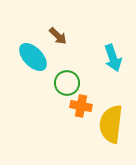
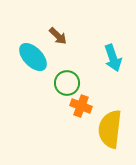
orange cross: rotated 10 degrees clockwise
yellow semicircle: moved 1 px left, 5 px down
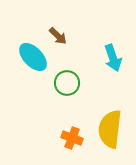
orange cross: moved 9 px left, 32 px down
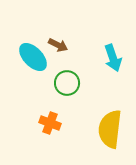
brown arrow: moved 9 px down; rotated 18 degrees counterclockwise
orange cross: moved 22 px left, 15 px up
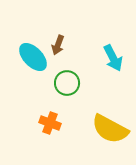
brown arrow: rotated 84 degrees clockwise
cyan arrow: rotated 8 degrees counterclockwise
yellow semicircle: rotated 69 degrees counterclockwise
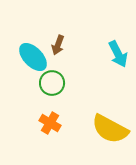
cyan arrow: moved 5 px right, 4 px up
green circle: moved 15 px left
orange cross: rotated 10 degrees clockwise
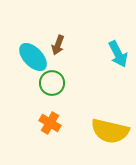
yellow semicircle: moved 2 px down; rotated 15 degrees counterclockwise
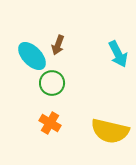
cyan ellipse: moved 1 px left, 1 px up
